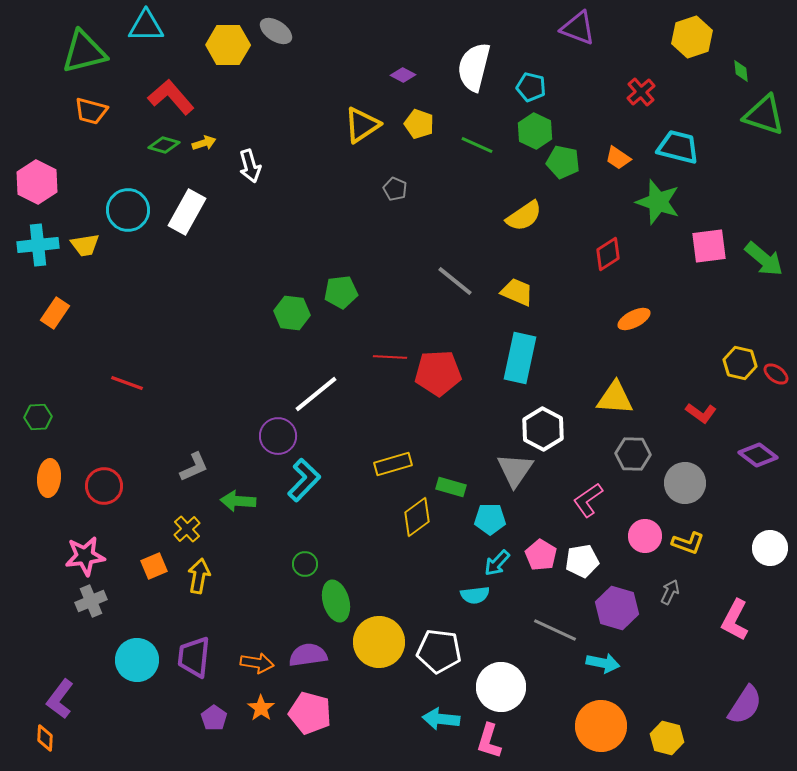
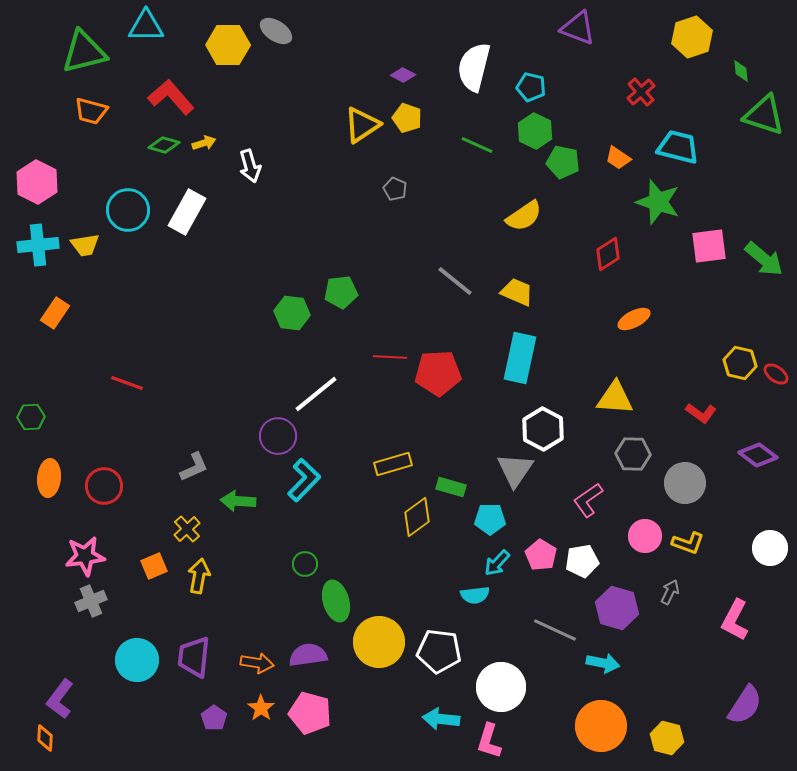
yellow pentagon at (419, 124): moved 12 px left, 6 px up
green hexagon at (38, 417): moved 7 px left
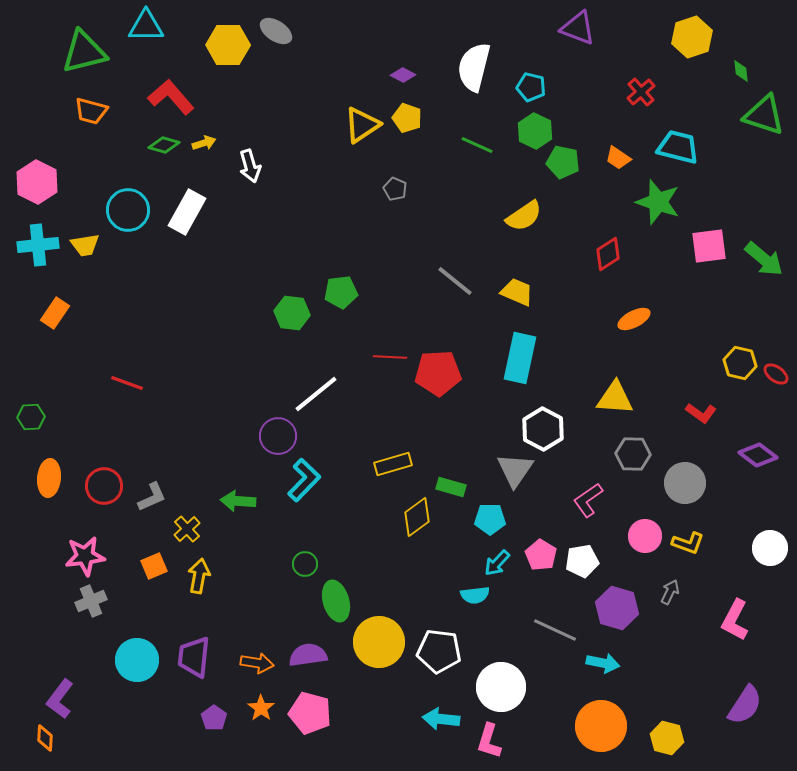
gray L-shape at (194, 467): moved 42 px left, 30 px down
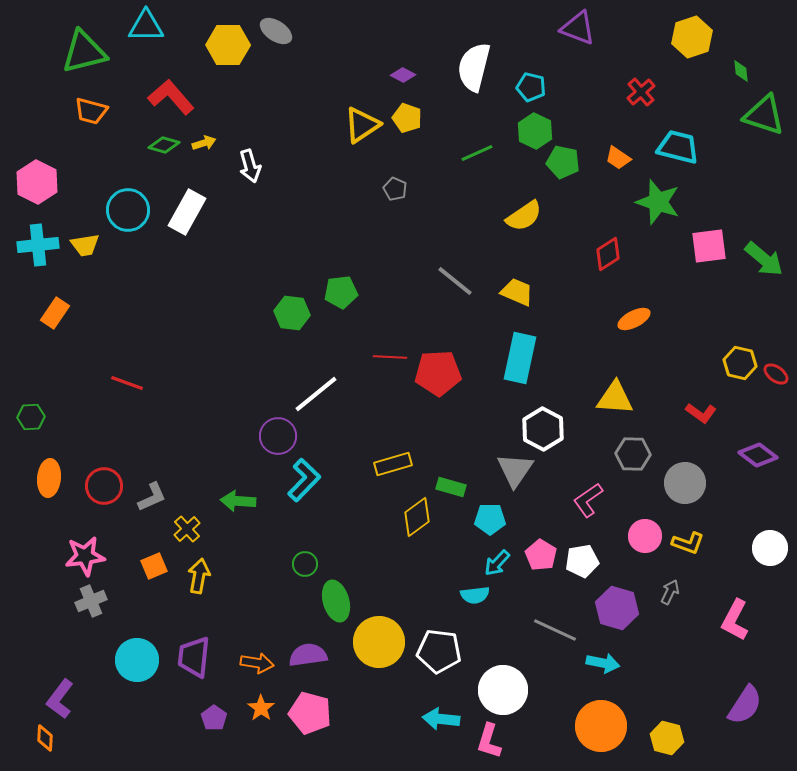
green line at (477, 145): moved 8 px down; rotated 48 degrees counterclockwise
white circle at (501, 687): moved 2 px right, 3 px down
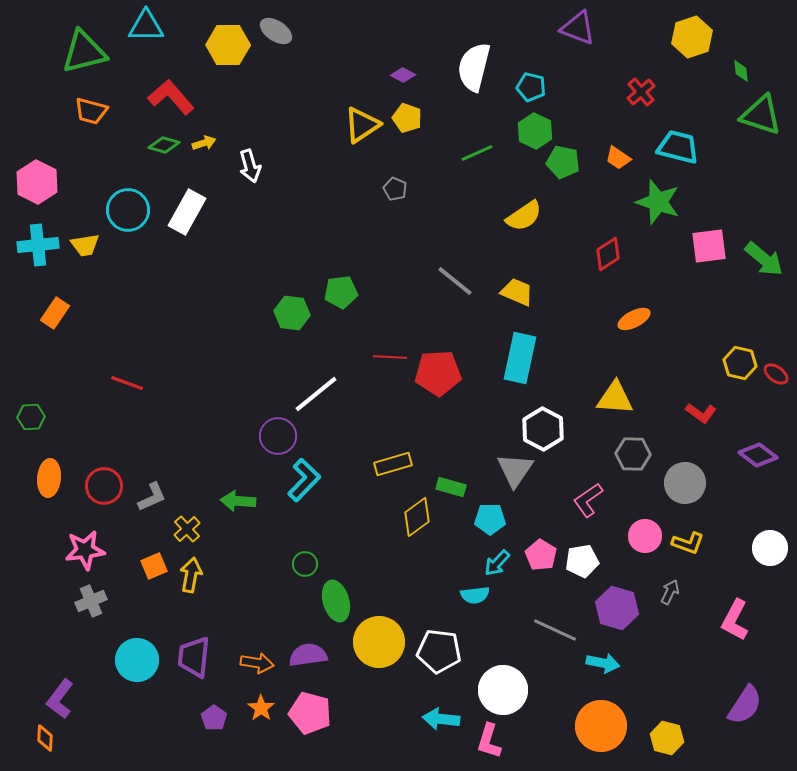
green triangle at (764, 115): moved 3 px left
pink star at (85, 556): moved 6 px up
yellow arrow at (199, 576): moved 8 px left, 1 px up
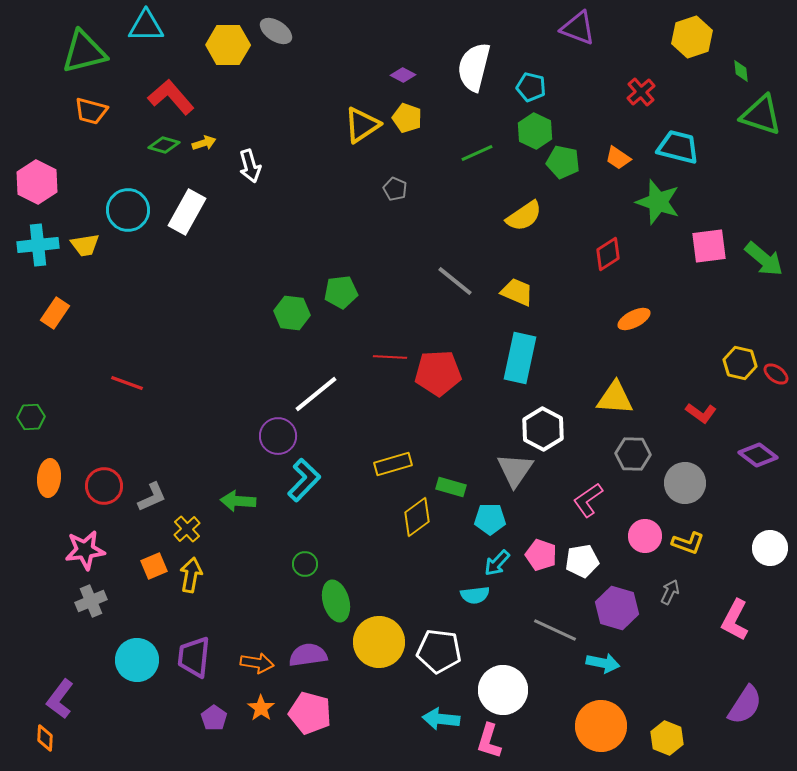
pink pentagon at (541, 555): rotated 12 degrees counterclockwise
yellow hexagon at (667, 738): rotated 8 degrees clockwise
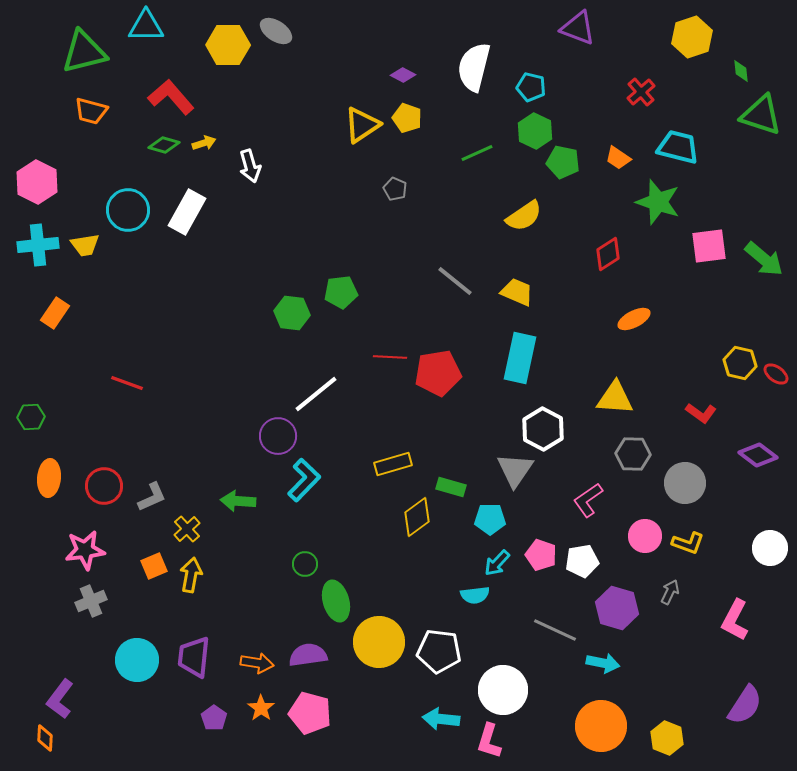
red pentagon at (438, 373): rotated 6 degrees counterclockwise
